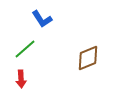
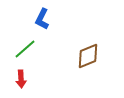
blue L-shape: rotated 60 degrees clockwise
brown diamond: moved 2 px up
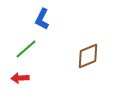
green line: moved 1 px right
red arrow: moved 1 px left, 1 px up; rotated 90 degrees clockwise
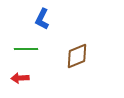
green line: rotated 40 degrees clockwise
brown diamond: moved 11 px left
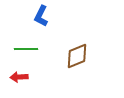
blue L-shape: moved 1 px left, 3 px up
red arrow: moved 1 px left, 1 px up
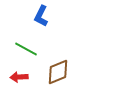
green line: rotated 30 degrees clockwise
brown diamond: moved 19 px left, 16 px down
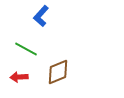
blue L-shape: rotated 15 degrees clockwise
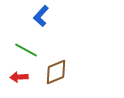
green line: moved 1 px down
brown diamond: moved 2 px left
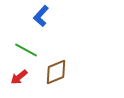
red arrow: rotated 36 degrees counterclockwise
